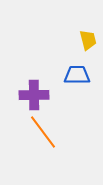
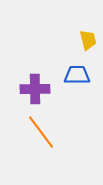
purple cross: moved 1 px right, 6 px up
orange line: moved 2 px left
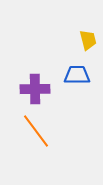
orange line: moved 5 px left, 1 px up
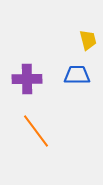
purple cross: moved 8 px left, 10 px up
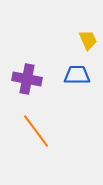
yellow trapezoid: rotated 10 degrees counterclockwise
purple cross: rotated 12 degrees clockwise
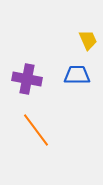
orange line: moved 1 px up
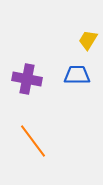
yellow trapezoid: rotated 125 degrees counterclockwise
orange line: moved 3 px left, 11 px down
